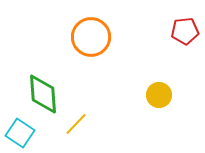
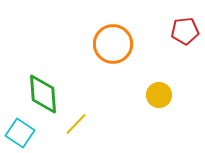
orange circle: moved 22 px right, 7 px down
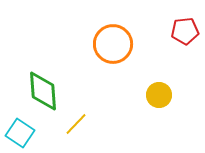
green diamond: moved 3 px up
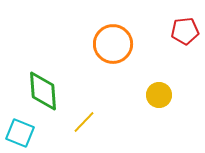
yellow line: moved 8 px right, 2 px up
cyan square: rotated 12 degrees counterclockwise
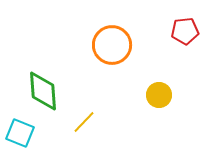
orange circle: moved 1 px left, 1 px down
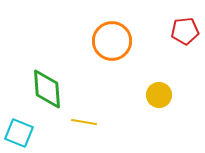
orange circle: moved 4 px up
green diamond: moved 4 px right, 2 px up
yellow line: rotated 55 degrees clockwise
cyan square: moved 1 px left
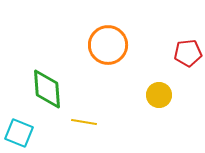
red pentagon: moved 3 px right, 22 px down
orange circle: moved 4 px left, 4 px down
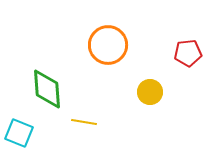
yellow circle: moved 9 px left, 3 px up
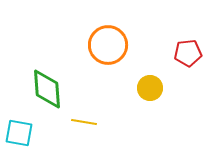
yellow circle: moved 4 px up
cyan square: rotated 12 degrees counterclockwise
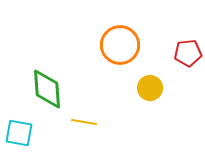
orange circle: moved 12 px right
